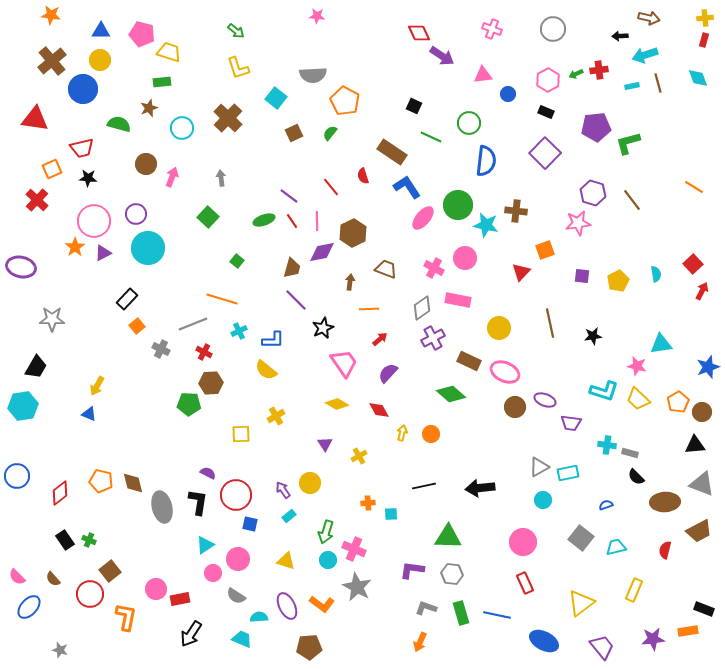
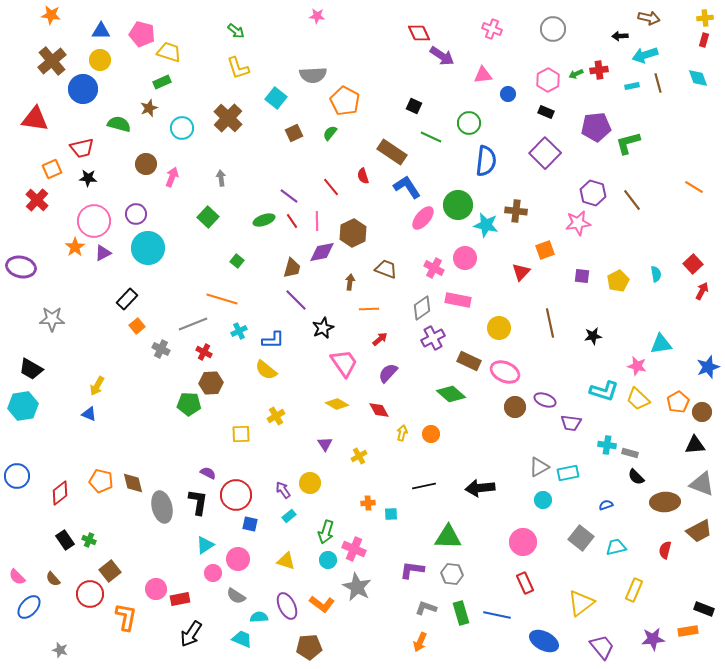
green rectangle at (162, 82): rotated 18 degrees counterclockwise
black trapezoid at (36, 367): moved 5 px left, 2 px down; rotated 90 degrees clockwise
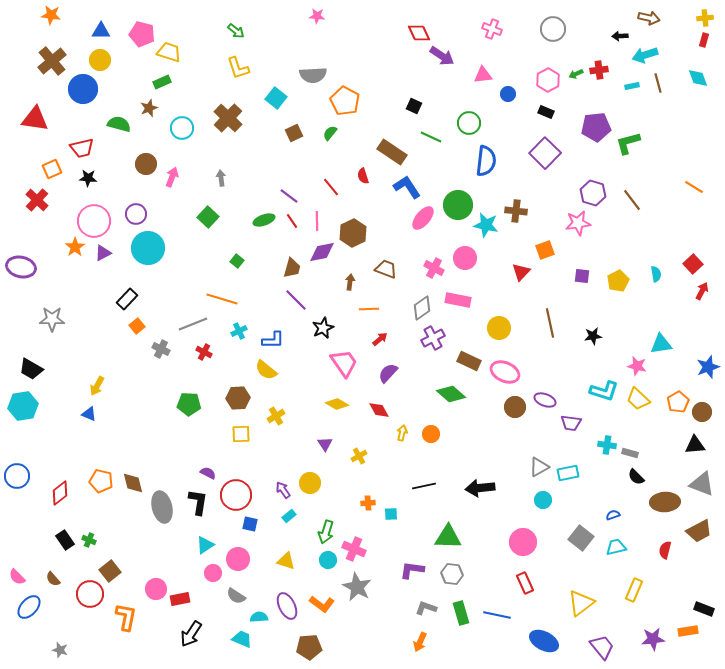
brown hexagon at (211, 383): moved 27 px right, 15 px down
blue semicircle at (606, 505): moved 7 px right, 10 px down
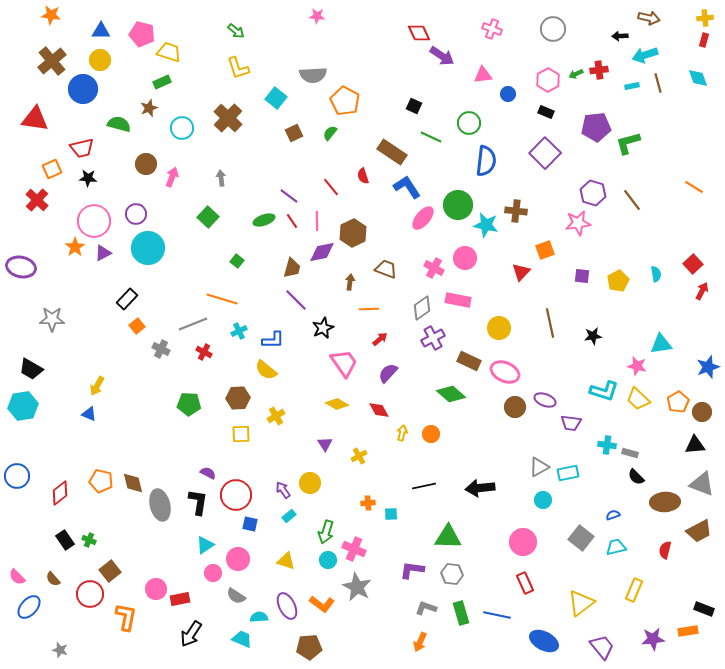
gray ellipse at (162, 507): moved 2 px left, 2 px up
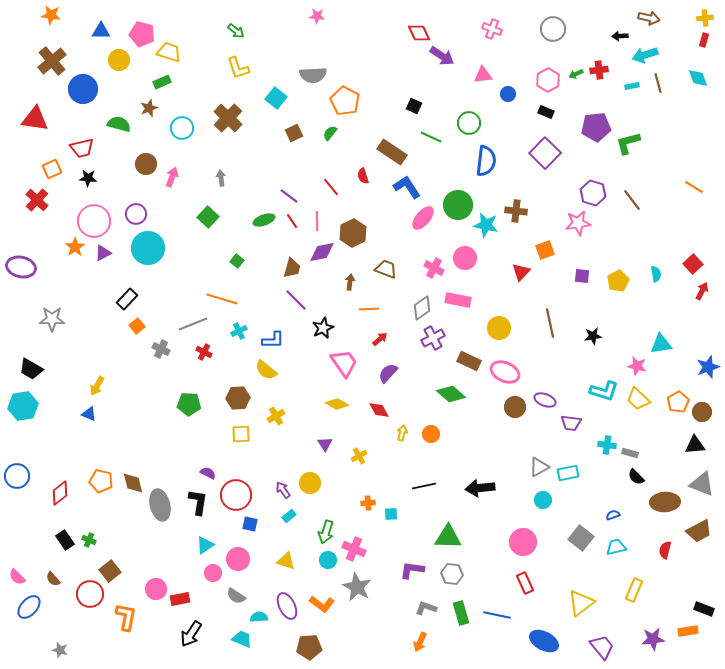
yellow circle at (100, 60): moved 19 px right
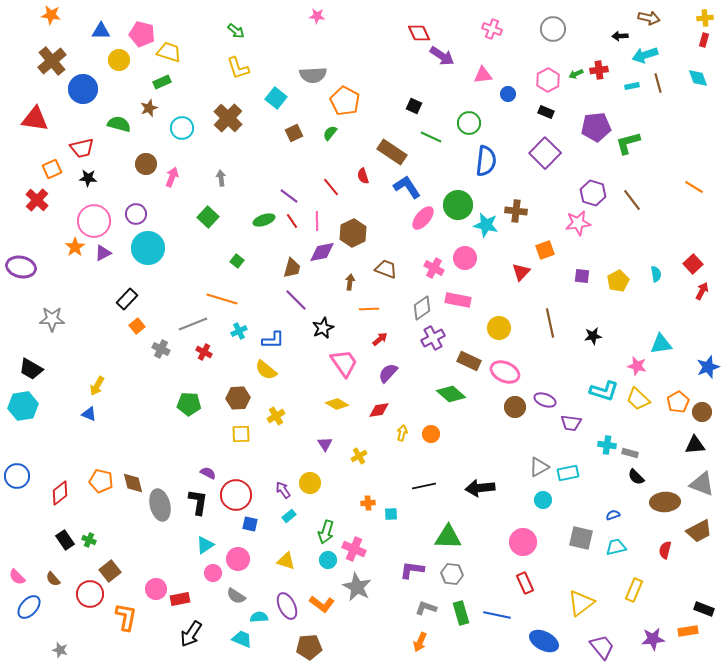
red diamond at (379, 410): rotated 70 degrees counterclockwise
gray square at (581, 538): rotated 25 degrees counterclockwise
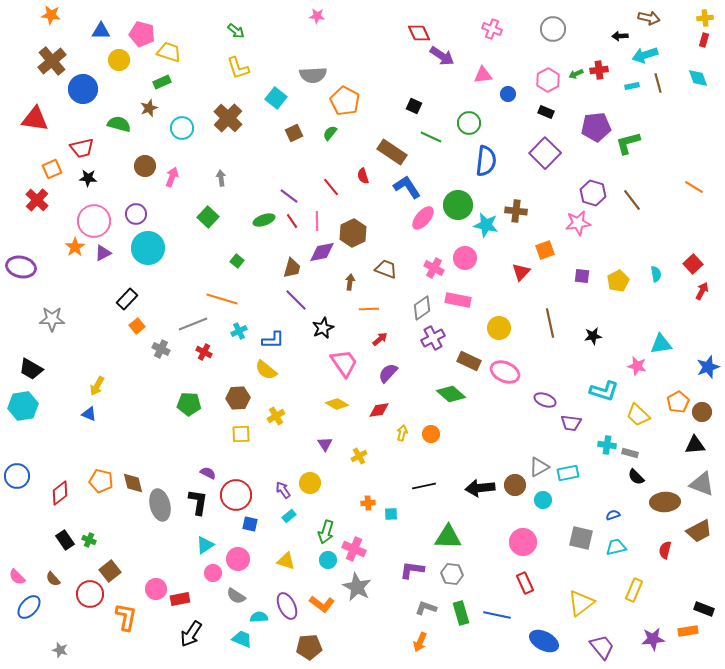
brown circle at (146, 164): moved 1 px left, 2 px down
yellow trapezoid at (638, 399): moved 16 px down
brown circle at (515, 407): moved 78 px down
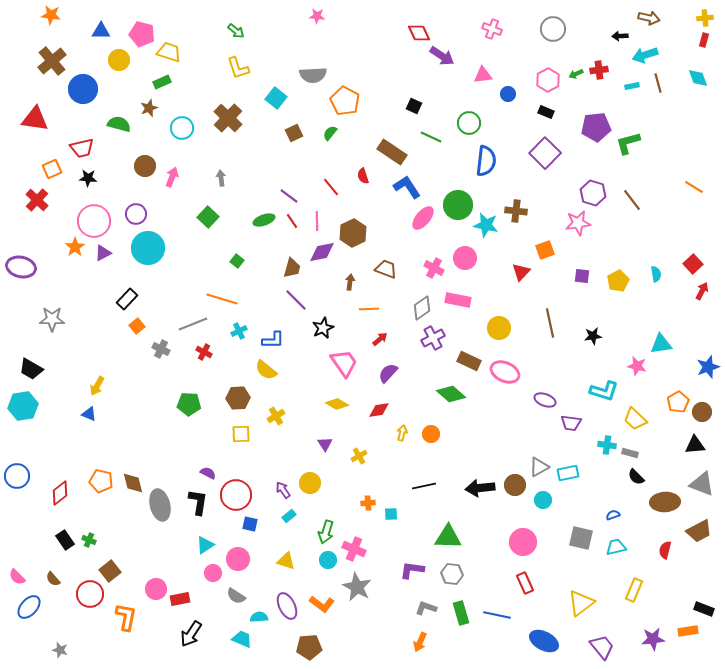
yellow trapezoid at (638, 415): moved 3 px left, 4 px down
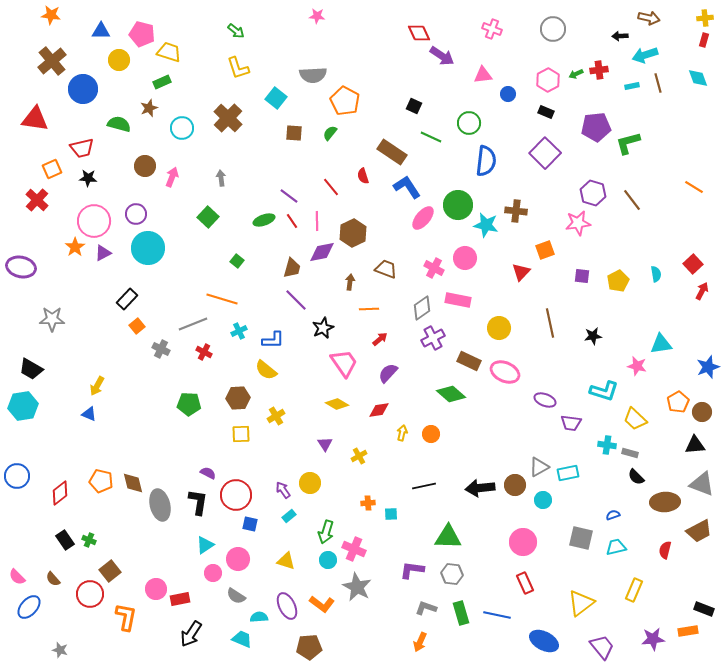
brown square at (294, 133): rotated 30 degrees clockwise
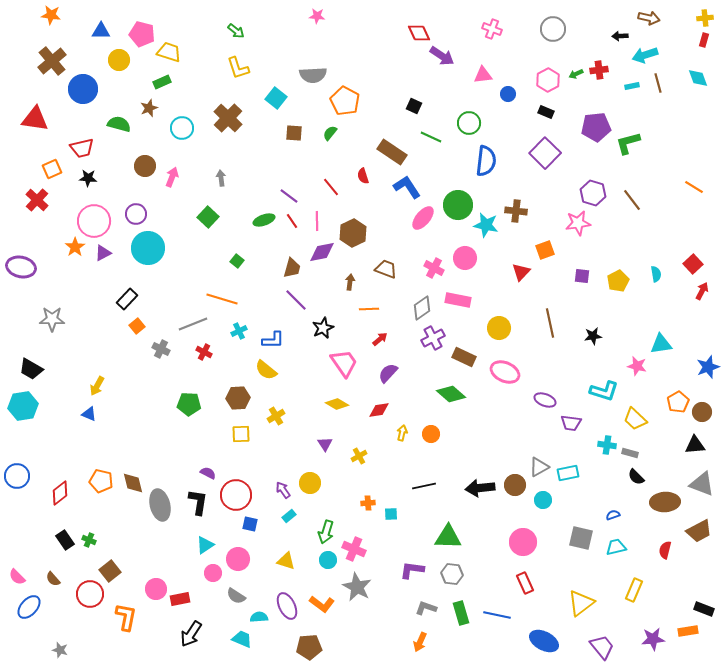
brown rectangle at (469, 361): moved 5 px left, 4 px up
